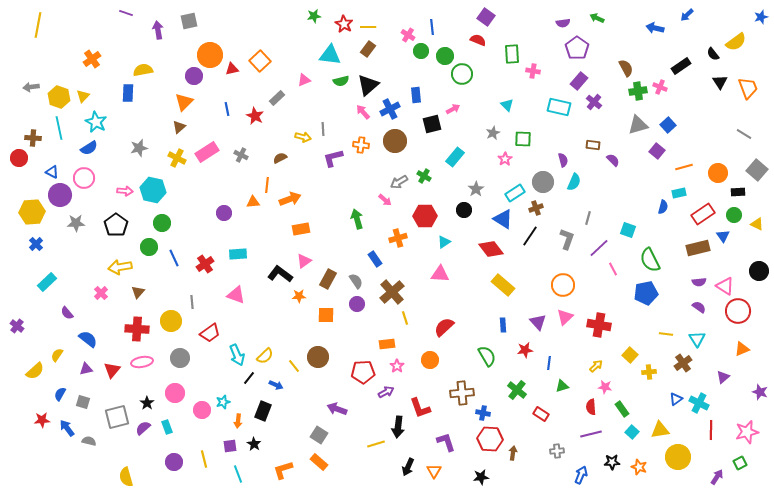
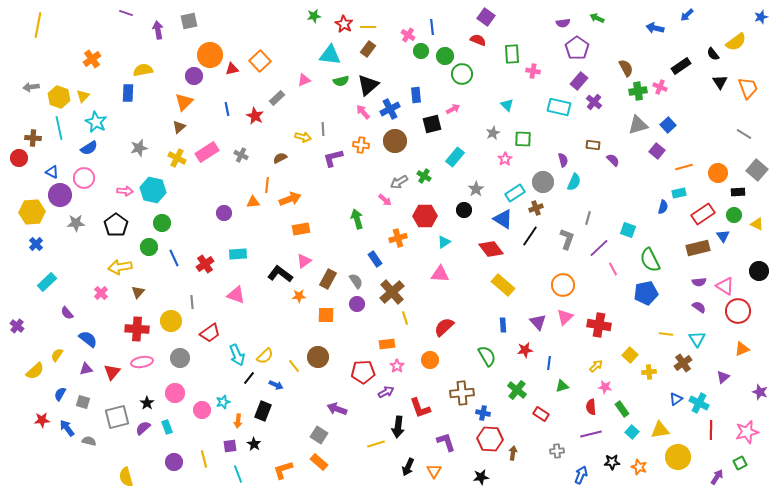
red triangle at (112, 370): moved 2 px down
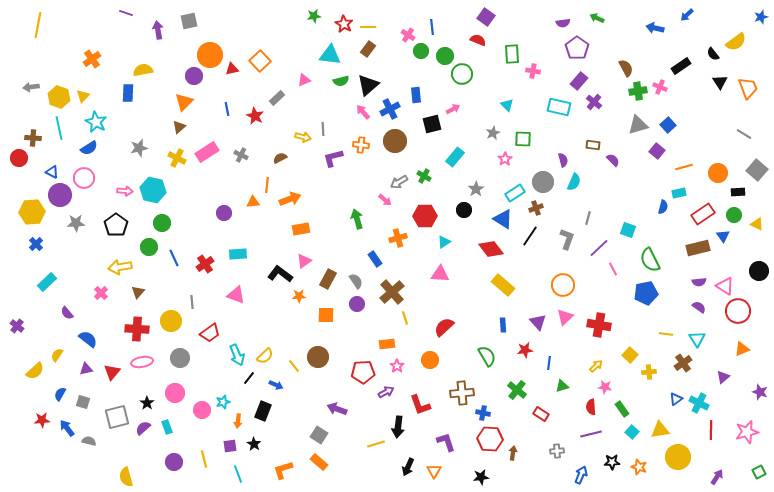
red L-shape at (420, 408): moved 3 px up
green square at (740, 463): moved 19 px right, 9 px down
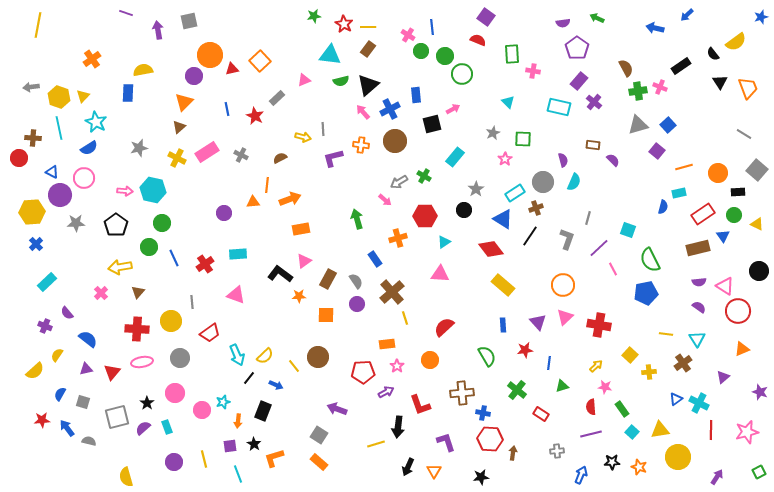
cyan triangle at (507, 105): moved 1 px right, 3 px up
purple cross at (17, 326): moved 28 px right; rotated 16 degrees counterclockwise
orange L-shape at (283, 470): moved 9 px left, 12 px up
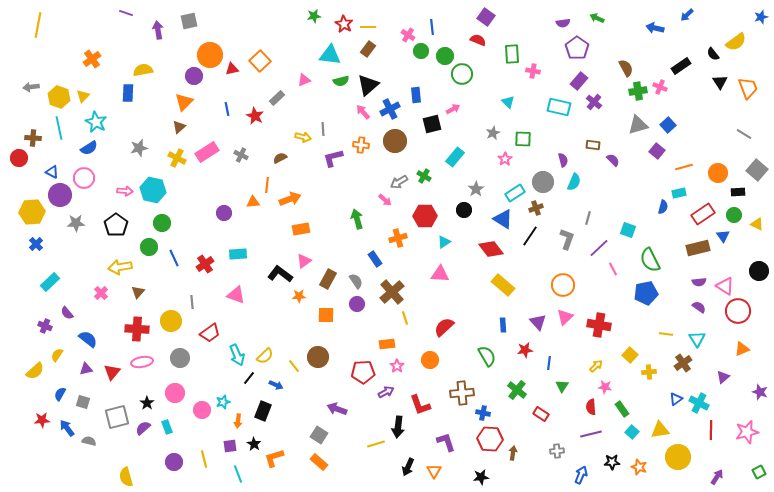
cyan rectangle at (47, 282): moved 3 px right
green triangle at (562, 386): rotated 40 degrees counterclockwise
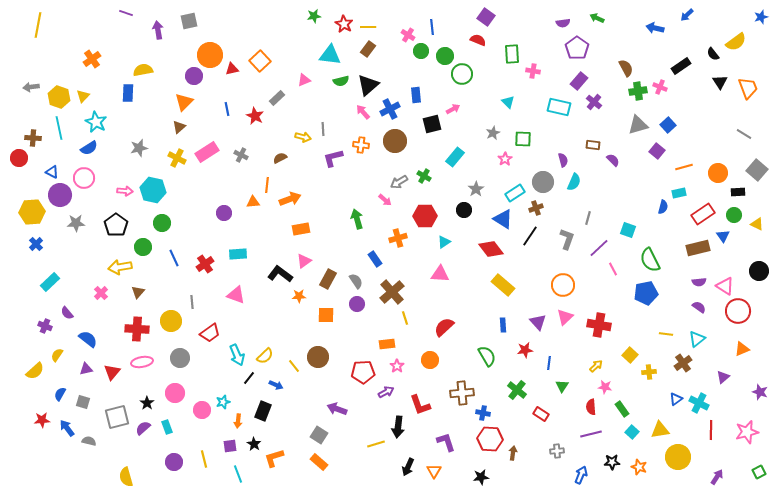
green circle at (149, 247): moved 6 px left
cyan triangle at (697, 339): rotated 24 degrees clockwise
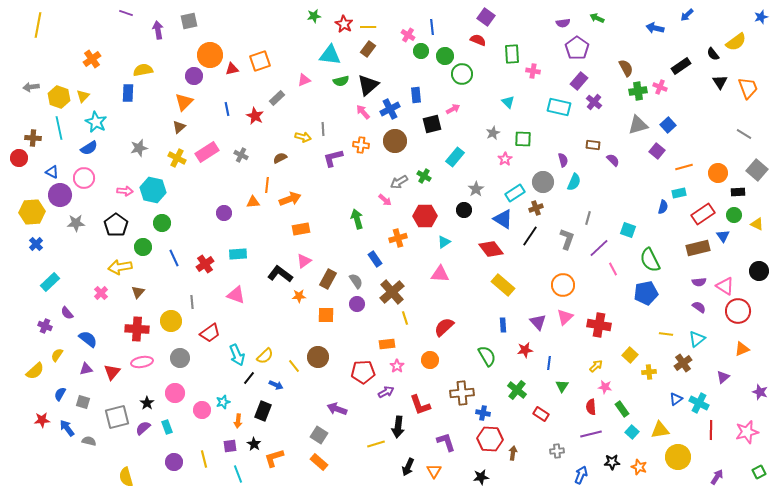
orange square at (260, 61): rotated 25 degrees clockwise
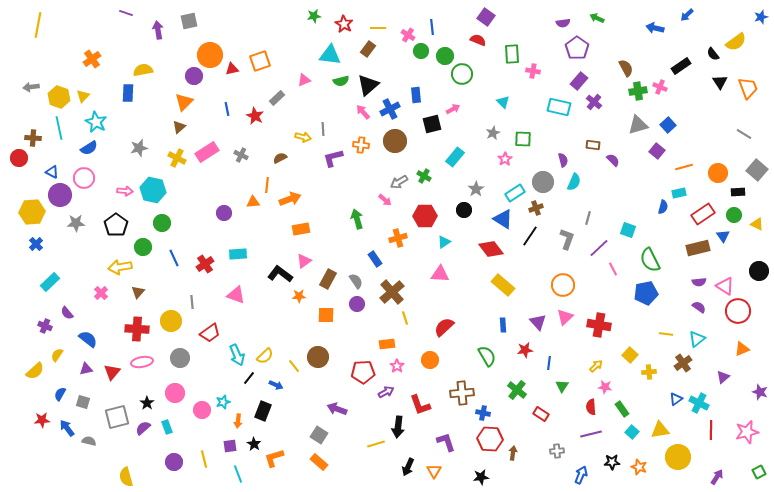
yellow line at (368, 27): moved 10 px right, 1 px down
cyan triangle at (508, 102): moved 5 px left
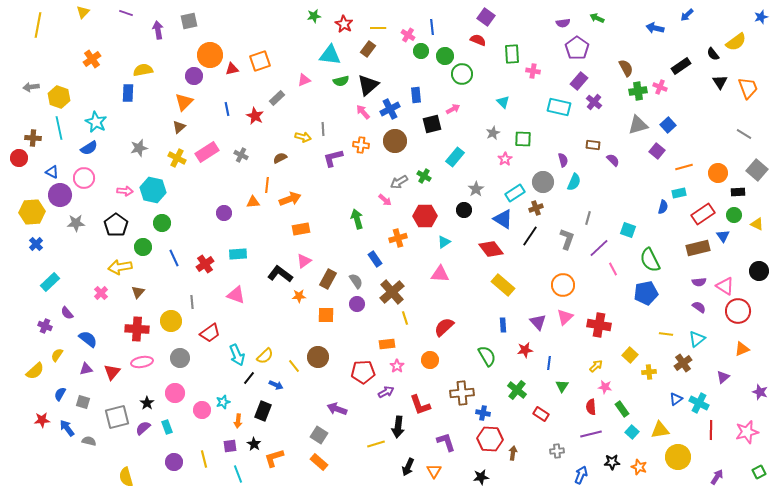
yellow triangle at (83, 96): moved 84 px up
